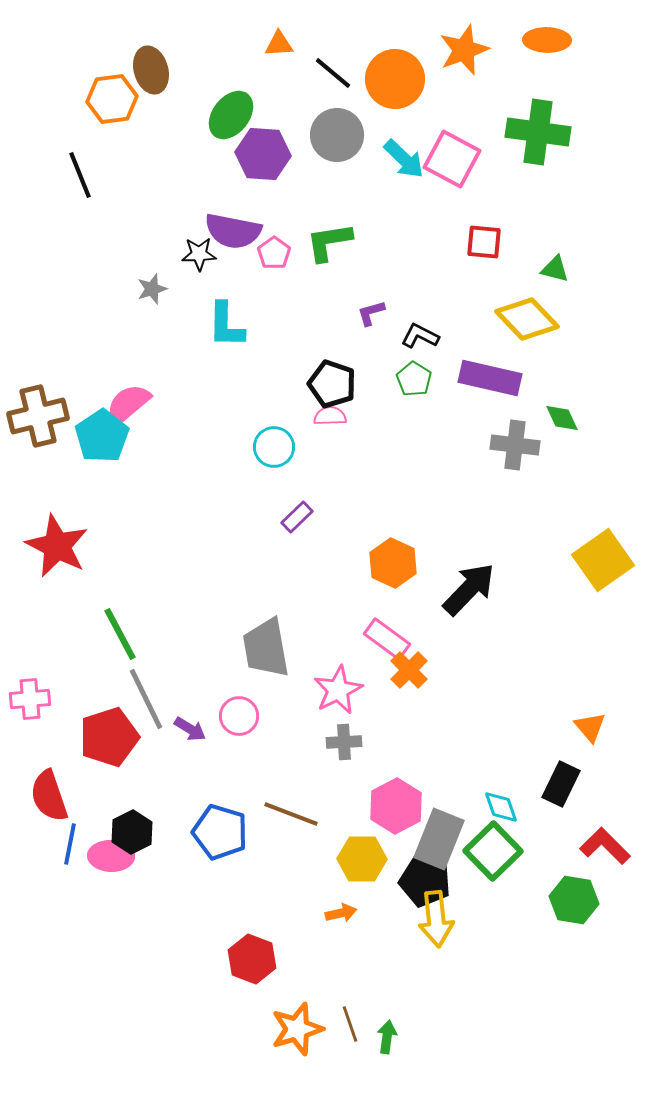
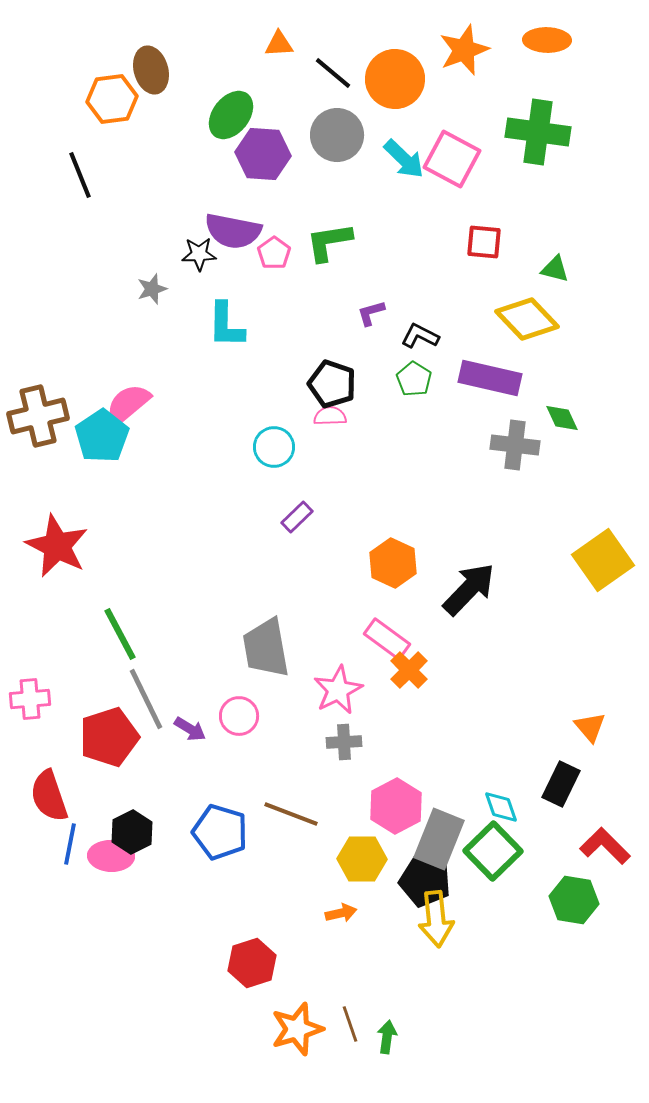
red hexagon at (252, 959): moved 4 px down; rotated 21 degrees clockwise
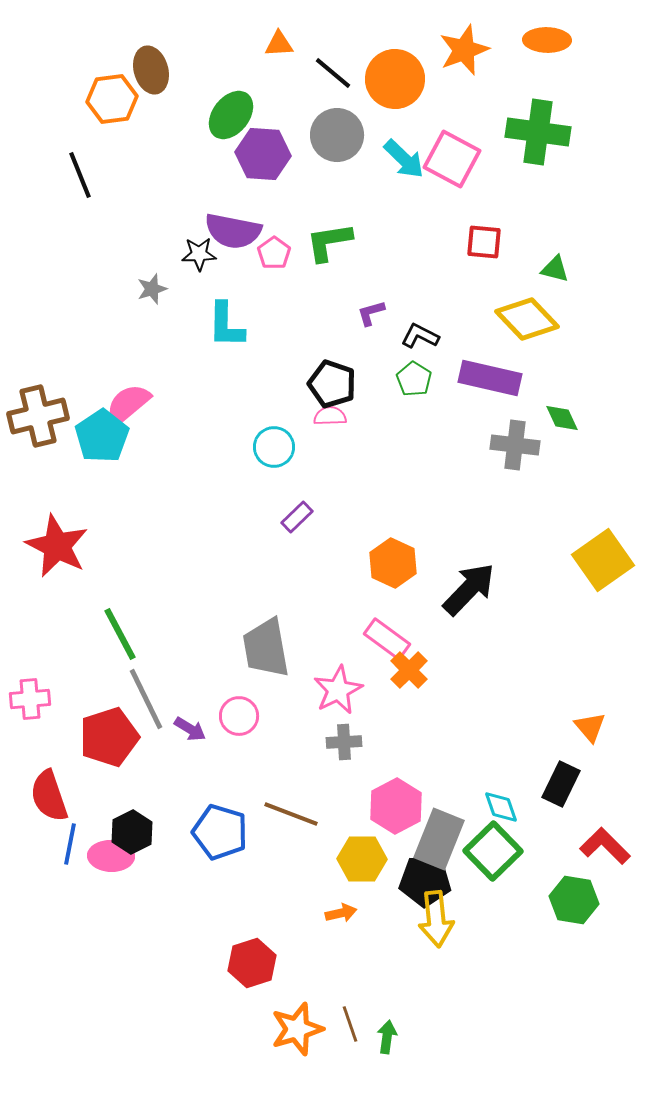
black pentagon at (425, 881): rotated 12 degrees counterclockwise
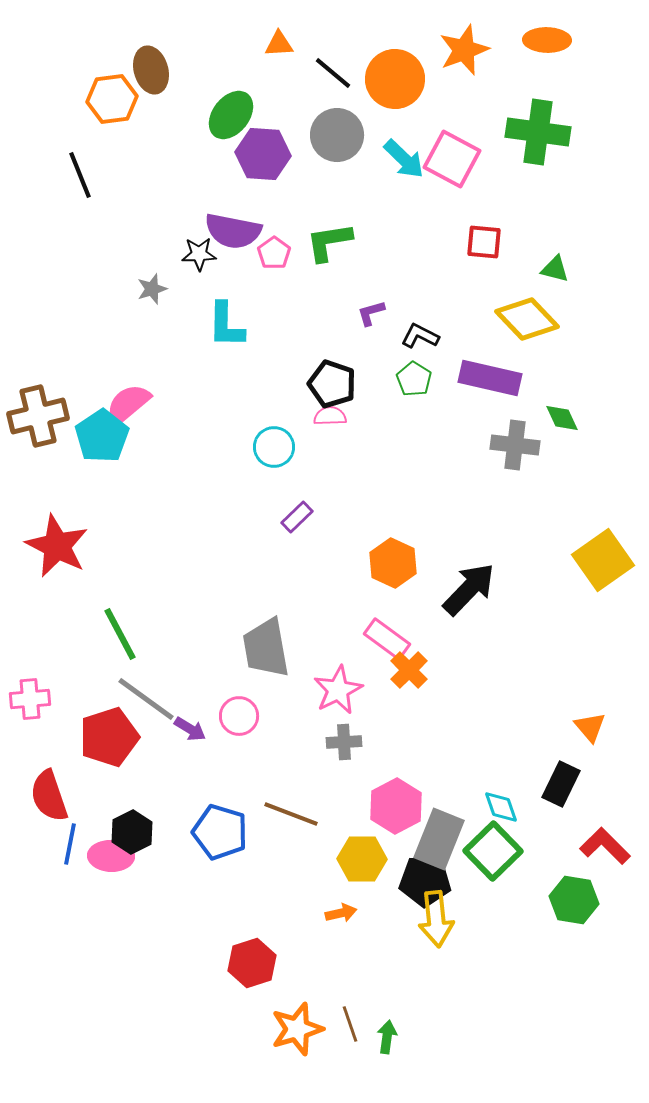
gray line at (146, 699): rotated 28 degrees counterclockwise
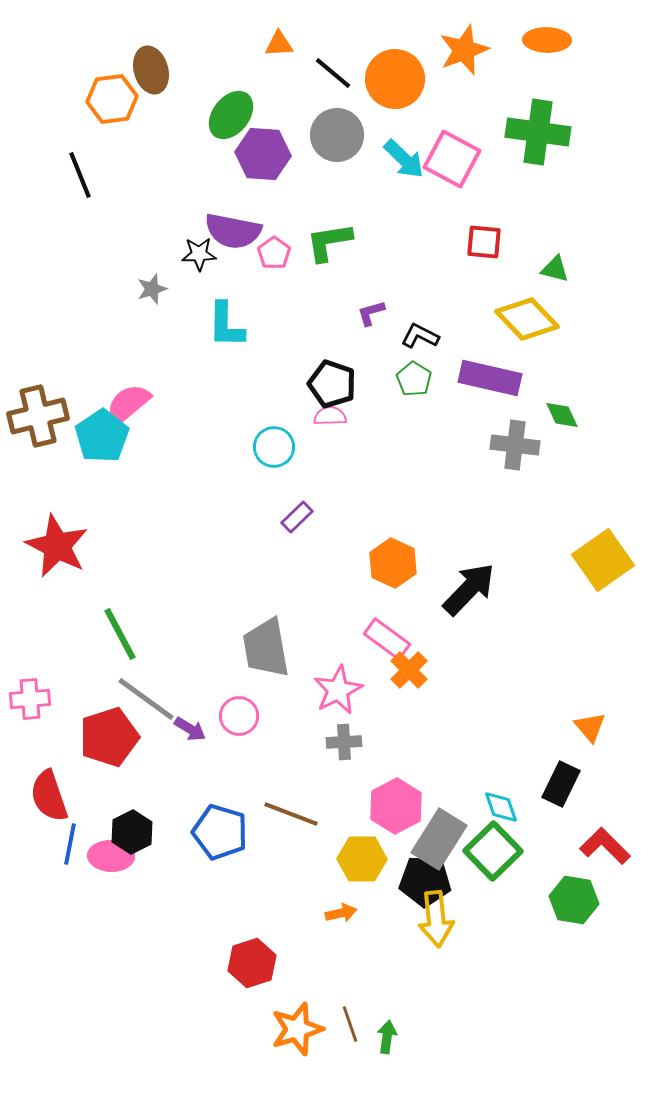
green diamond at (562, 418): moved 3 px up
gray rectangle at (439, 839): rotated 10 degrees clockwise
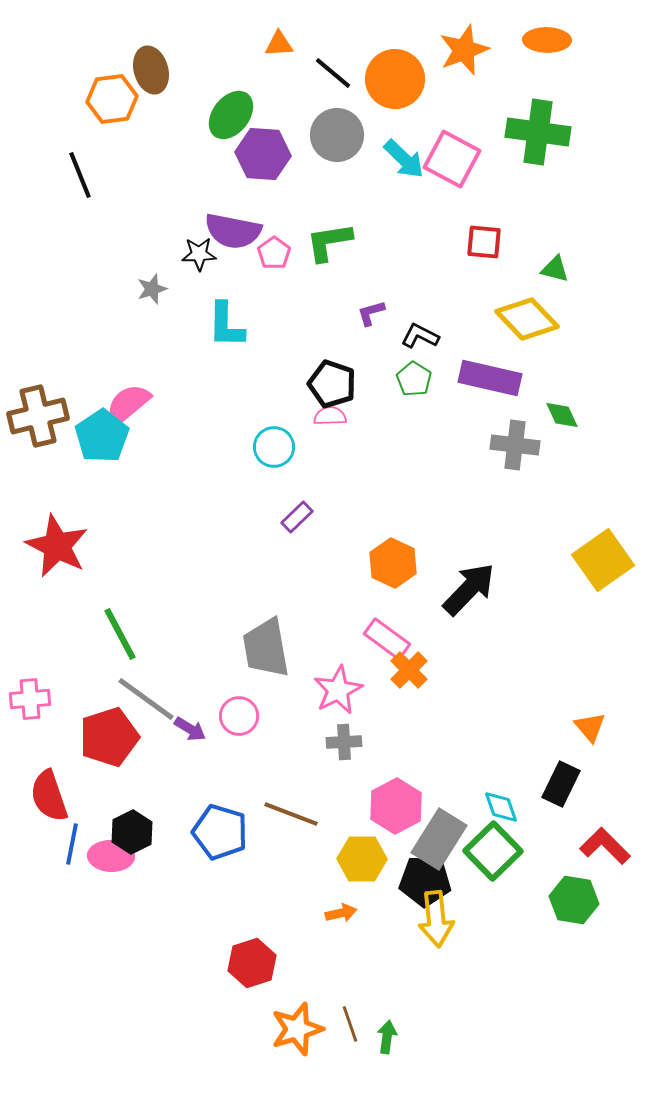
blue line at (70, 844): moved 2 px right
